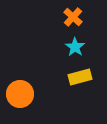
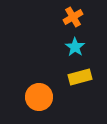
orange cross: rotated 18 degrees clockwise
orange circle: moved 19 px right, 3 px down
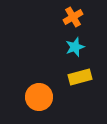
cyan star: rotated 18 degrees clockwise
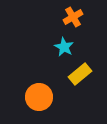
cyan star: moved 11 px left; rotated 24 degrees counterclockwise
yellow rectangle: moved 3 px up; rotated 25 degrees counterclockwise
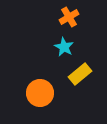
orange cross: moved 4 px left
orange circle: moved 1 px right, 4 px up
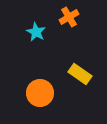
cyan star: moved 28 px left, 15 px up
yellow rectangle: rotated 75 degrees clockwise
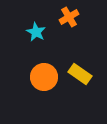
orange circle: moved 4 px right, 16 px up
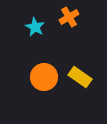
cyan star: moved 1 px left, 5 px up
yellow rectangle: moved 3 px down
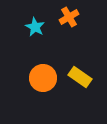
orange circle: moved 1 px left, 1 px down
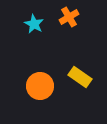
cyan star: moved 1 px left, 3 px up
orange circle: moved 3 px left, 8 px down
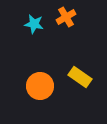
orange cross: moved 3 px left
cyan star: rotated 18 degrees counterclockwise
